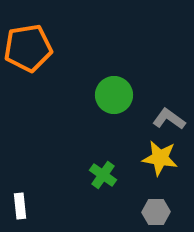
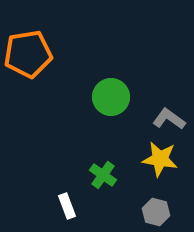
orange pentagon: moved 6 px down
green circle: moved 3 px left, 2 px down
yellow star: moved 1 px down
white rectangle: moved 47 px right; rotated 15 degrees counterclockwise
gray hexagon: rotated 16 degrees clockwise
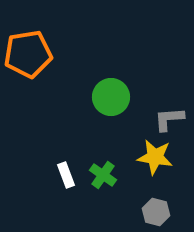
gray L-shape: rotated 40 degrees counterclockwise
yellow star: moved 5 px left, 2 px up
white rectangle: moved 1 px left, 31 px up
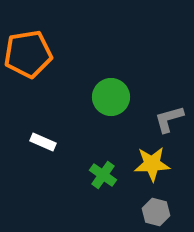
gray L-shape: rotated 12 degrees counterclockwise
yellow star: moved 3 px left, 7 px down; rotated 12 degrees counterclockwise
white rectangle: moved 23 px left, 33 px up; rotated 45 degrees counterclockwise
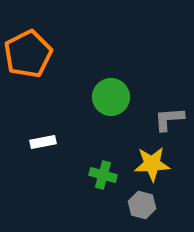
orange pentagon: rotated 18 degrees counterclockwise
gray L-shape: rotated 12 degrees clockwise
white rectangle: rotated 35 degrees counterclockwise
green cross: rotated 20 degrees counterclockwise
gray hexagon: moved 14 px left, 7 px up
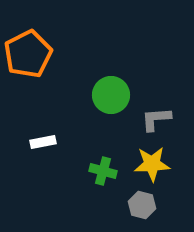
green circle: moved 2 px up
gray L-shape: moved 13 px left
green cross: moved 4 px up
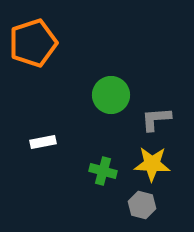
orange pentagon: moved 5 px right, 11 px up; rotated 9 degrees clockwise
yellow star: rotated 6 degrees clockwise
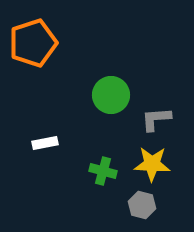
white rectangle: moved 2 px right, 1 px down
